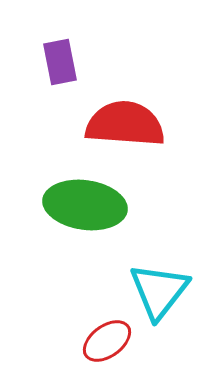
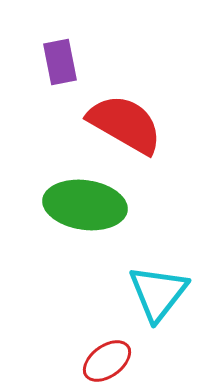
red semicircle: rotated 26 degrees clockwise
cyan triangle: moved 1 px left, 2 px down
red ellipse: moved 20 px down
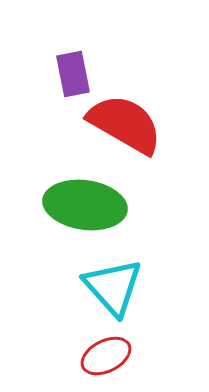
purple rectangle: moved 13 px right, 12 px down
cyan triangle: moved 45 px left, 6 px up; rotated 20 degrees counterclockwise
red ellipse: moved 1 px left, 5 px up; rotated 9 degrees clockwise
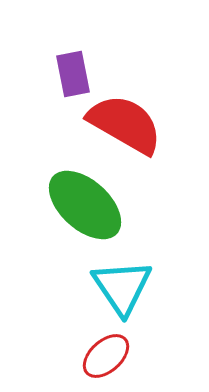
green ellipse: rotated 34 degrees clockwise
cyan triangle: moved 9 px right; rotated 8 degrees clockwise
red ellipse: rotated 15 degrees counterclockwise
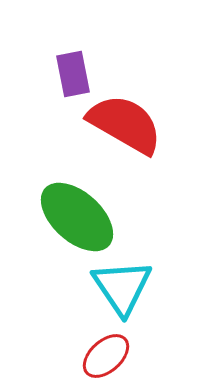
green ellipse: moved 8 px left, 12 px down
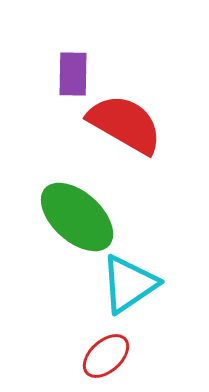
purple rectangle: rotated 12 degrees clockwise
cyan triangle: moved 7 px right, 3 px up; rotated 30 degrees clockwise
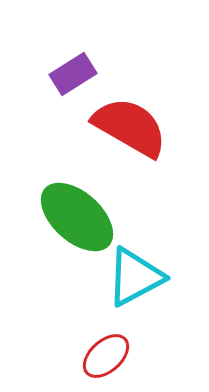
purple rectangle: rotated 57 degrees clockwise
red semicircle: moved 5 px right, 3 px down
cyan triangle: moved 6 px right, 7 px up; rotated 6 degrees clockwise
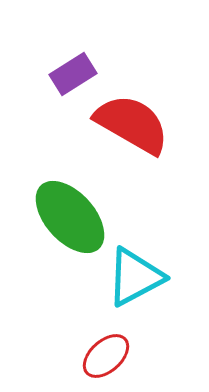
red semicircle: moved 2 px right, 3 px up
green ellipse: moved 7 px left; rotated 6 degrees clockwise
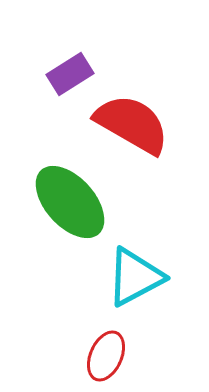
purple rectangle: moved 3 px left
green ellipse: moved 15 px up
red ellipse: rotated 24 degrees counterclockwise
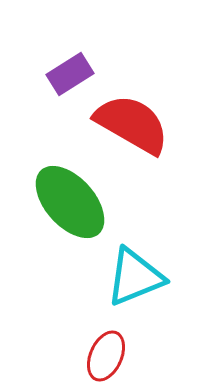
cyan triangle: rotated 6 degrees clockwise
